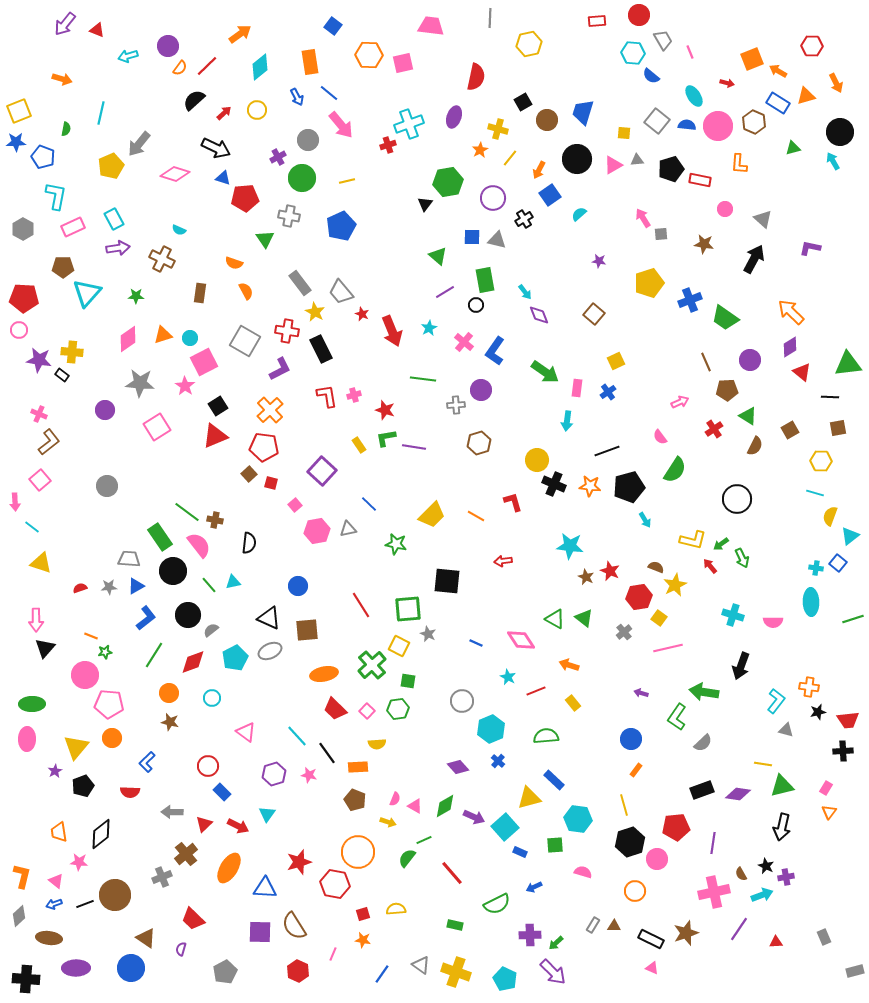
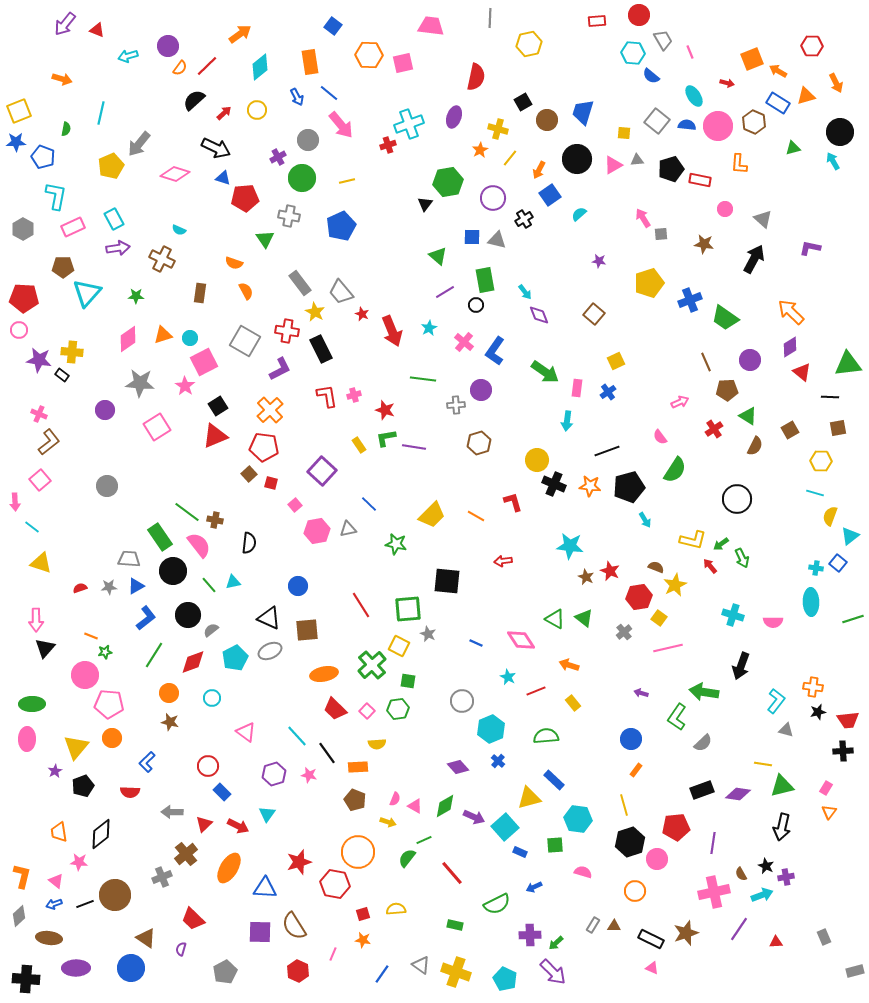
orange cross at (809, 687): moved 4 px right
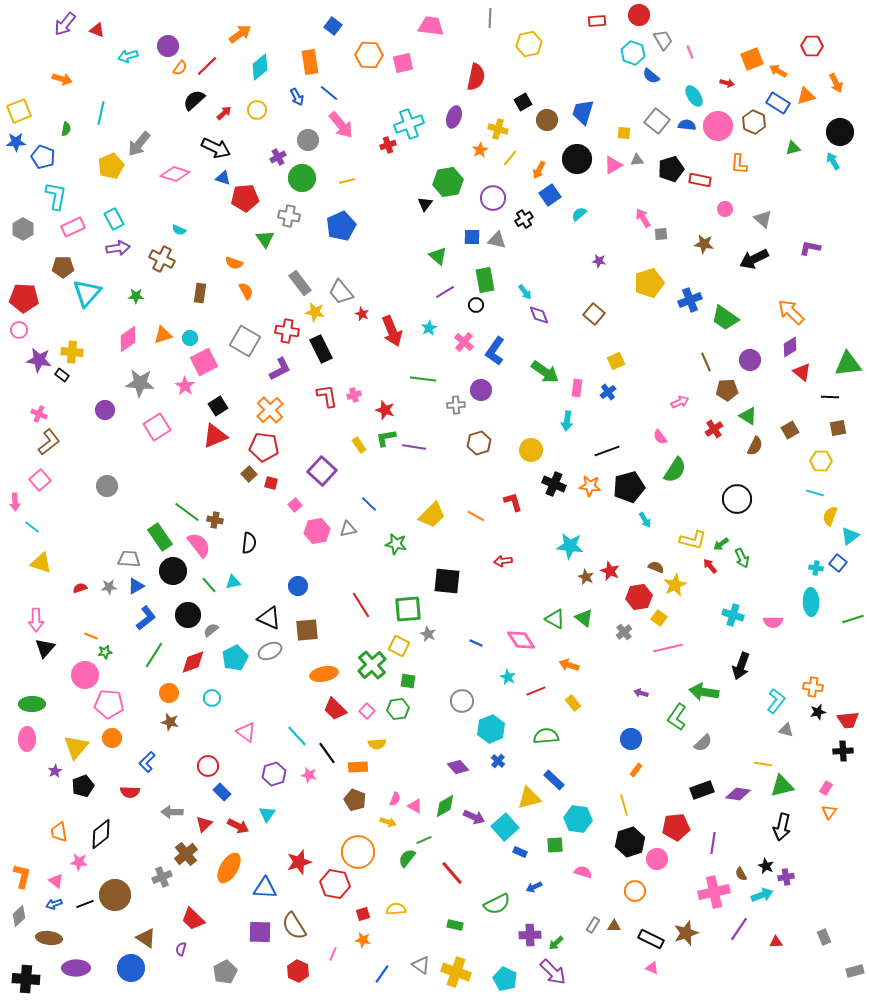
cyan hexagon at (633, 53): rotated 15 degrees clockwise
black arrow at (754, 259): rotated 144 degrees counterclockwise
yellow star at (315, 312): rotated 18 degrees counterclockwise
yellow circle at (537, 460): moved 6 px left, 10 px up
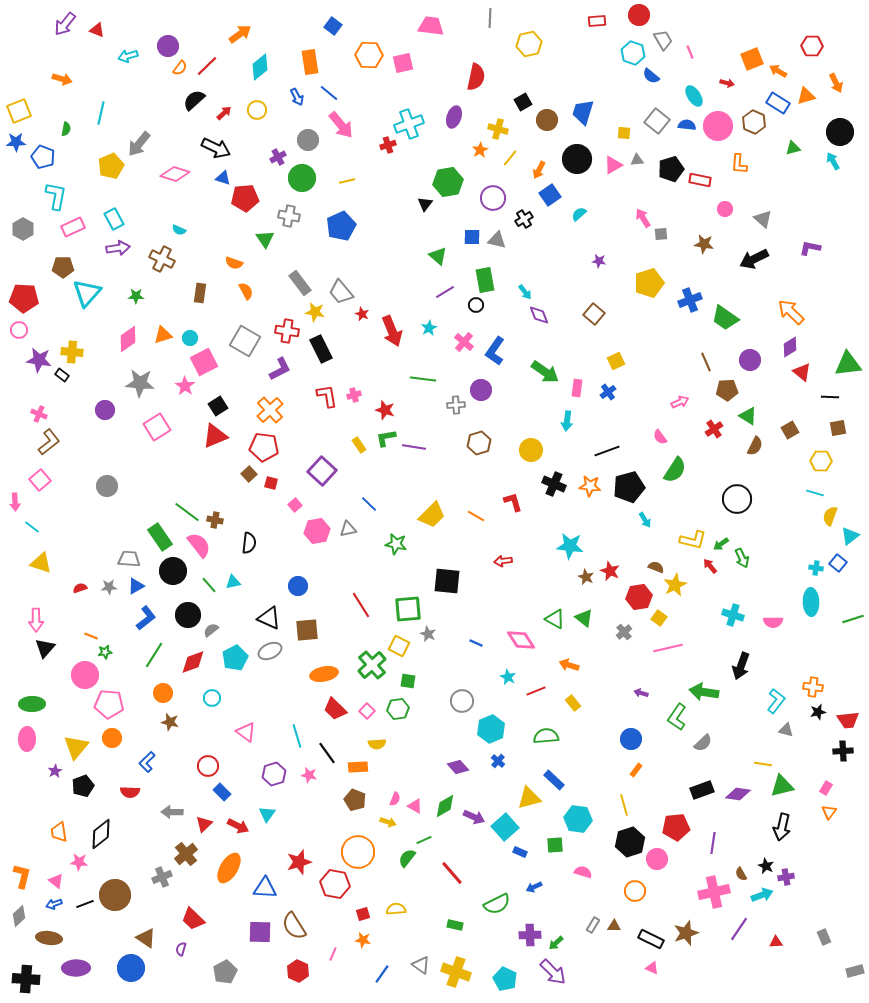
orange circle at (169, 693): moved 6 px left
cyan line at (297, 736): rotated 25 degrees clockwise
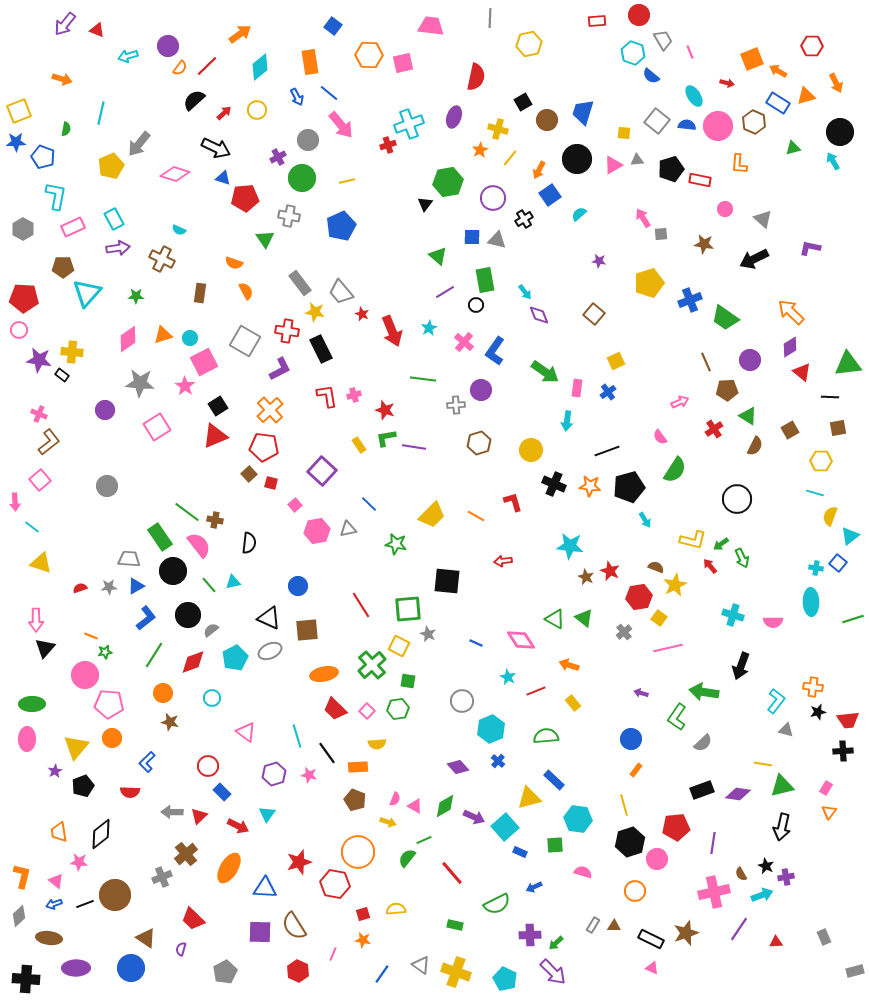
red triangle at (204, 824): moved 5 px left, 8 px up
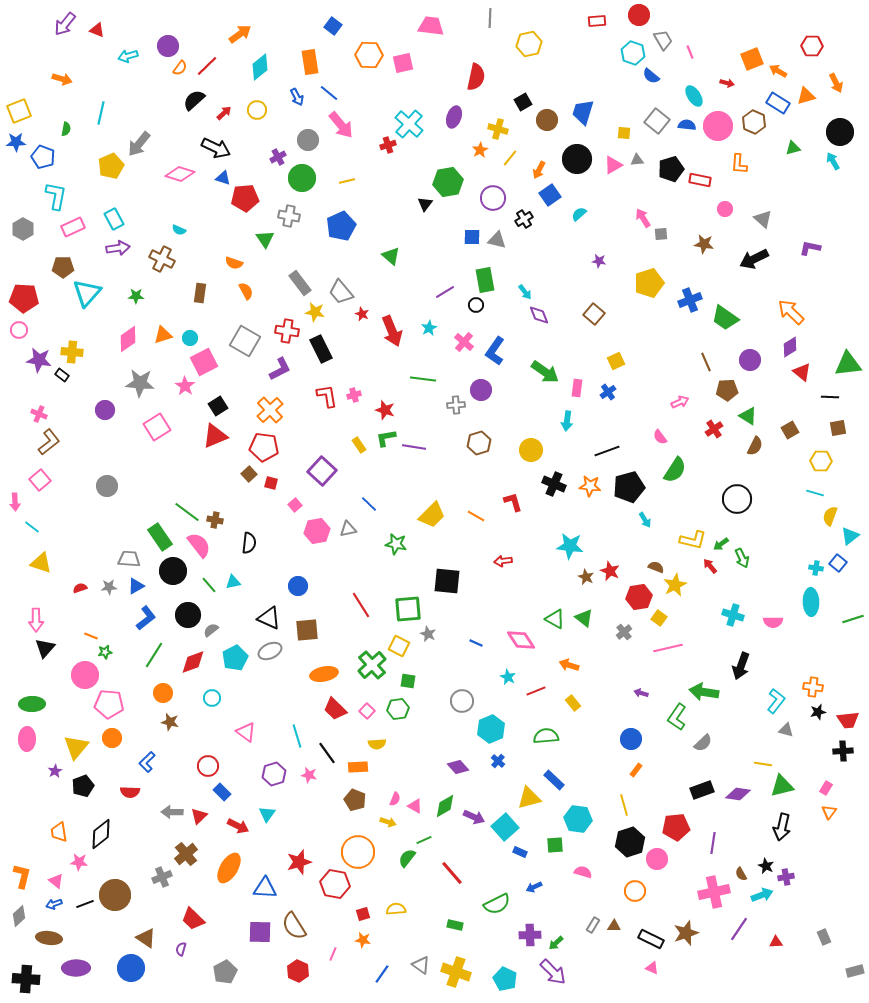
cyan cross at (409, 124): rotated 28 degrees counterclockwise
pink diamond at (175, 174): moved 5 px right
green triangle at (438, 256): moved 47 px left
